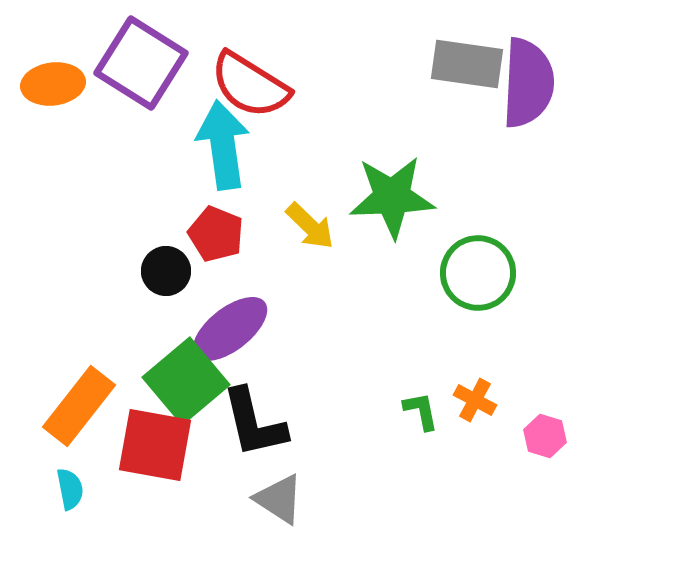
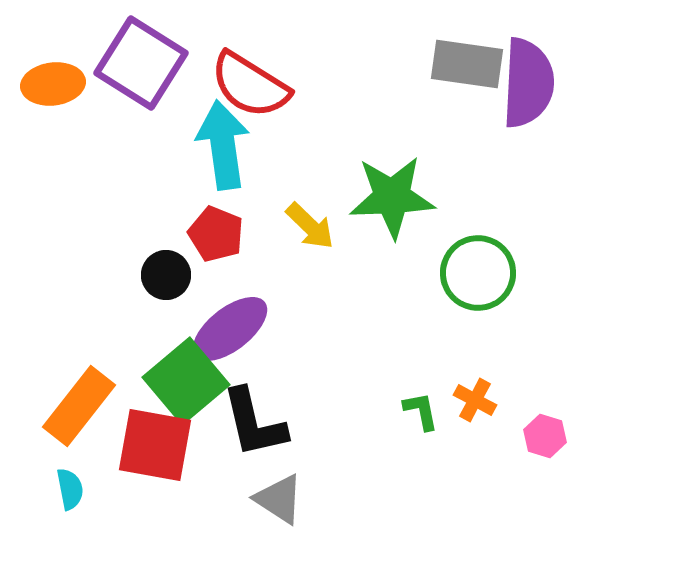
black circle: moved 4 px down
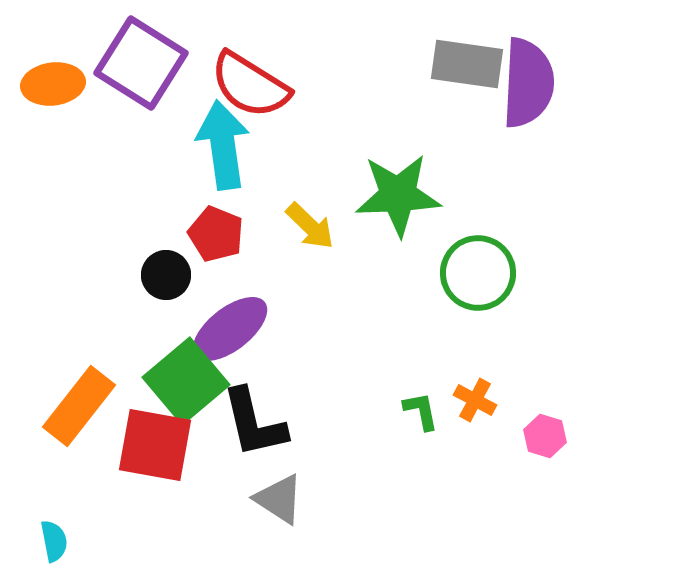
green star: moved 6 px right, 2 px up
cyan semicircle: moved 16 px left, 52 px down
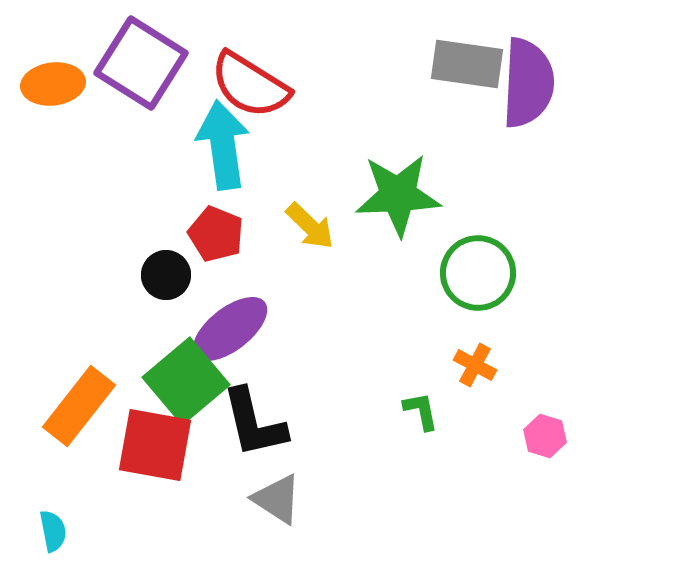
orange cross: moved 35 px up
gray triangle: moved 2 px left
cyan semicircle: moved 1 px left, 10 px up
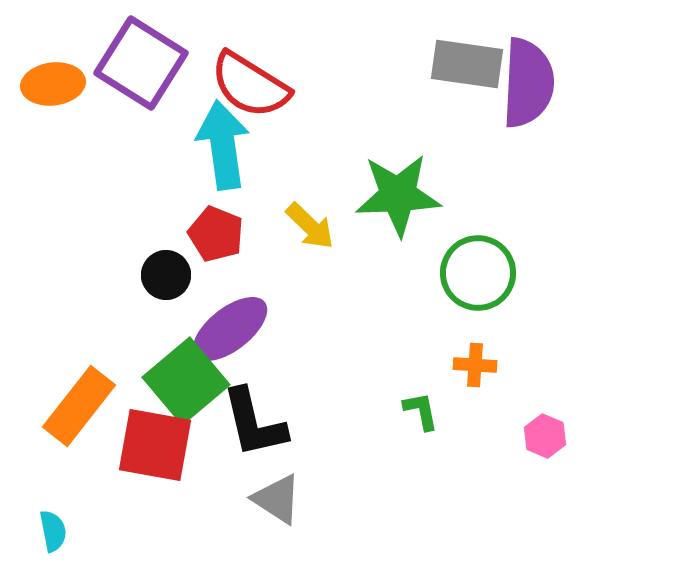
orange cross: rotated 24 degrees counterclockwise
pink hexagon: rotated 6 degrees clockwise
